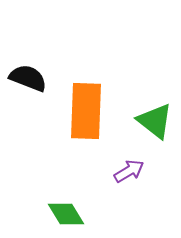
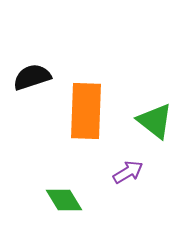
black semicircle: moved 4 px right, 1 px up; rotated 39 degrees counterclockwise
purple arrow: moved 1 px left, 1 px down
green diamond: moved 2 px left, 14 px up
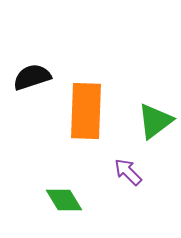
green triangle: rotated 45 degrees clockwise
purple arrow: rotated 104 degrees counterclockwise
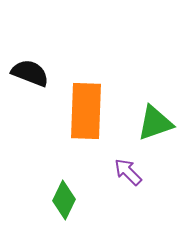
black semicircle: moved 2 px left, 4 px up; rotated 39 degrees clockwise
green triangle: moved 2 px down; rotated 18 degrees clockwise
green diamond: rotated 57 degrees clockwise
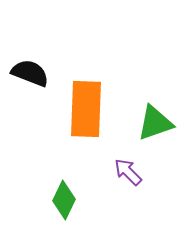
orange rectangle: moved 2 px up
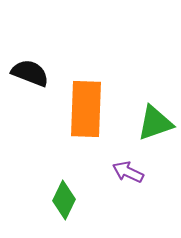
purple arrow: rotated 20 degrees counterclockwise
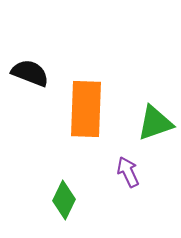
purple arrow: rotated 40 degrees clockwise
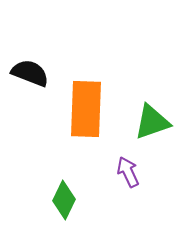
green triangle: moved 3 px left, 1 px up
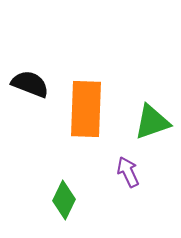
black semicircle: moved 11 px down
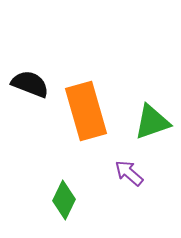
orange rectangle: moved 2 px down; rotated 18 degrees counterclockwise
purple arrow: moved 1 px right, 1 px down; rotated 24 degrees counterclockwise
